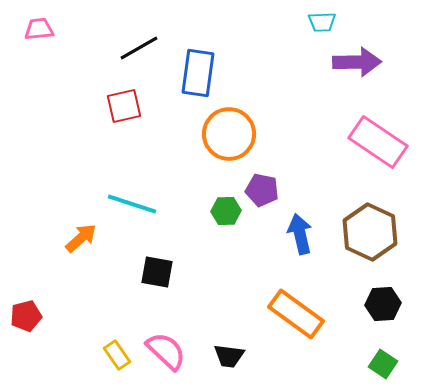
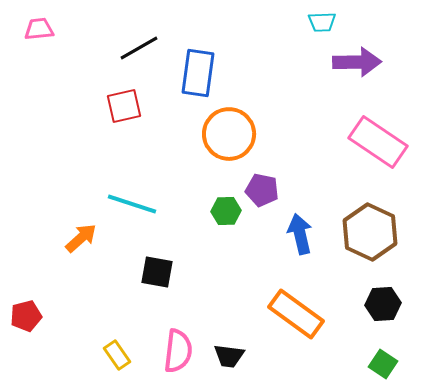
pink semicircle: moved 12 px right; rotated 54 degrees clockwise
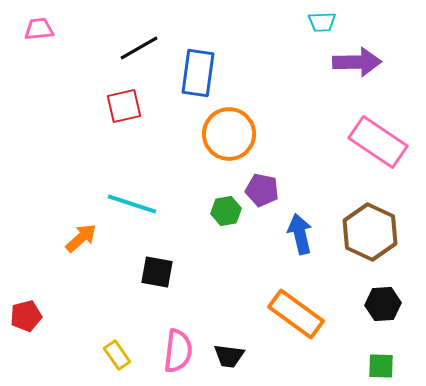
green hexagon: rotated 8 degrees counterclockwise
green square: moved 2 px left, 2 px down; rotated 32 degrees counterclockwise
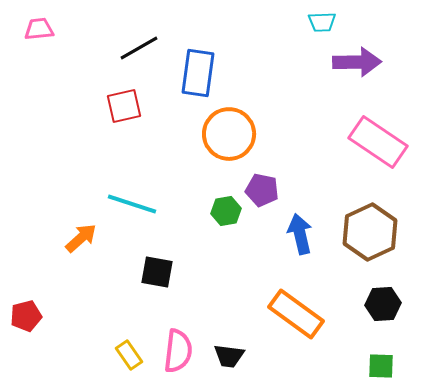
brown hexagon: rotated 10 degrees clockwise
yellow rectangle: moved 12 px right
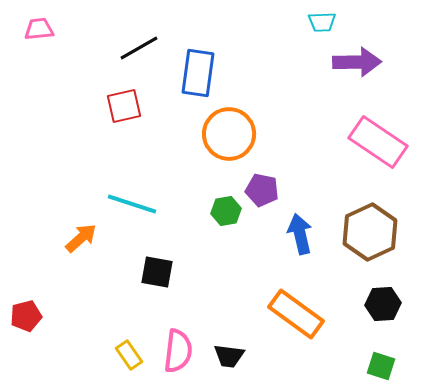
green square: rotated 16 degrees clockwise
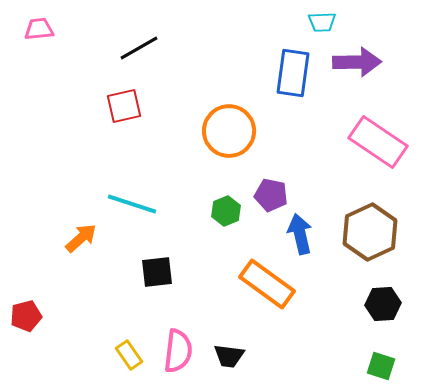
blue rectangle: moved 95 px right
orange circle: moved 3 px up
purple pentagon: moved 9 px right, 5 px down
green hexagon: rotated 12 degrees counterclockwise
black square: rotated 16 degrees counterclockwise
orange rectangle: moved 29 px left, 30 px up
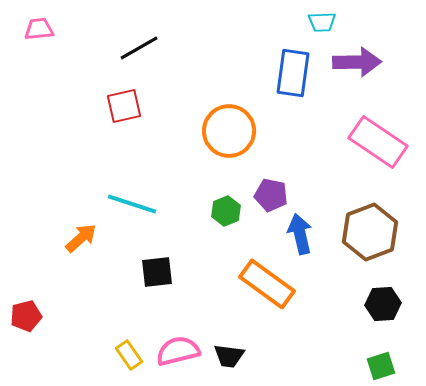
brown hexagon: rotated 4 degrees clockwise
pink semicircle: rotated 111 degrees counterclockwise
green square: rotated 36 degrees counterclockwise
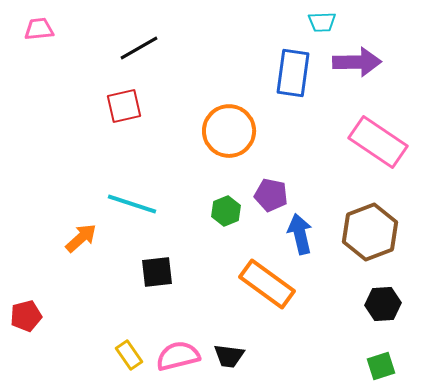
pink semicircle: moved 5 px down
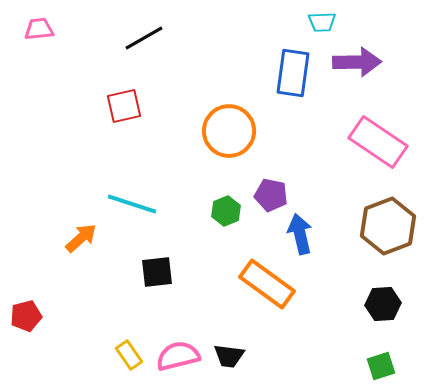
black line: moved 5 px right, 10 px up
brown hexagon: moved 18 px right, 6 px up
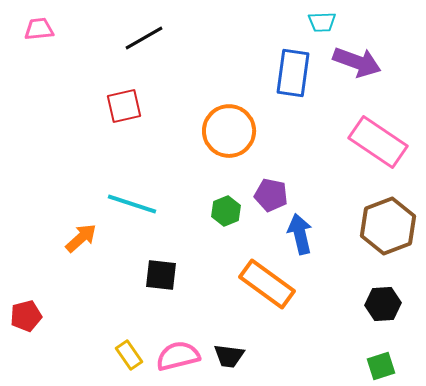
purple arrow: rotated 21 degrees clockwise
black square: moved 4 px right, 3 px down; rotated 12 degrees clockwise
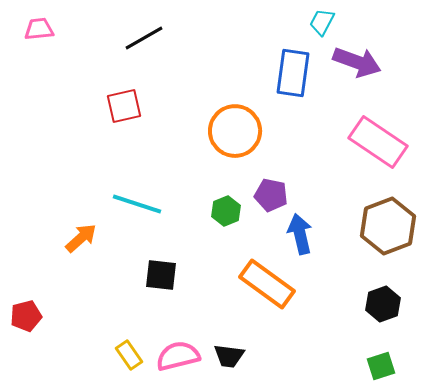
cyan trapezoid: rotated 120 degrees clockwise
orange circle: moved 6 px right
cyan line: moved 5 px right
black hexagon: rotated 16 degrees counterclockwise
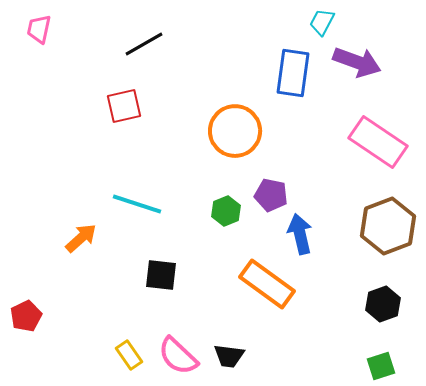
pink trapezoid: rotated 72 degrees counterclockwise
black line: moved 6 px down
red pentagon: rotated 12 degrees counterclockwise
pink semicircle: rotated 123 degrees counterclockwise
